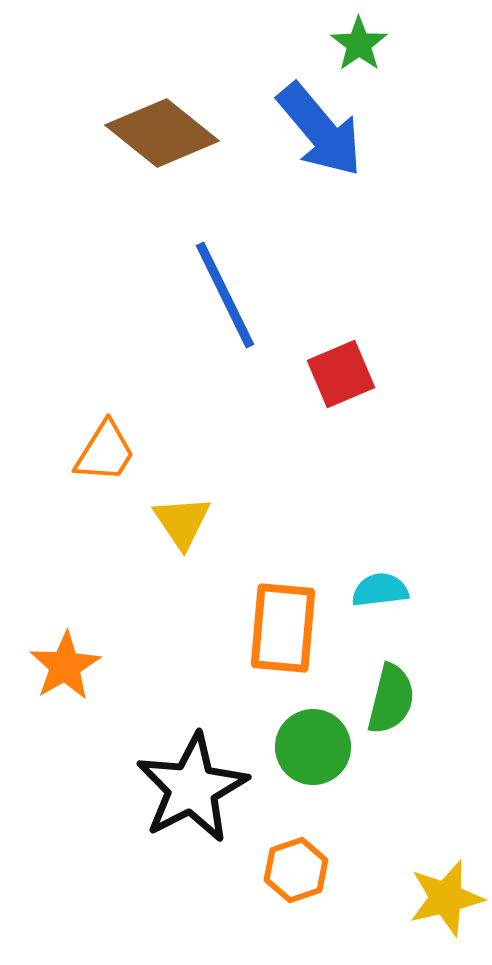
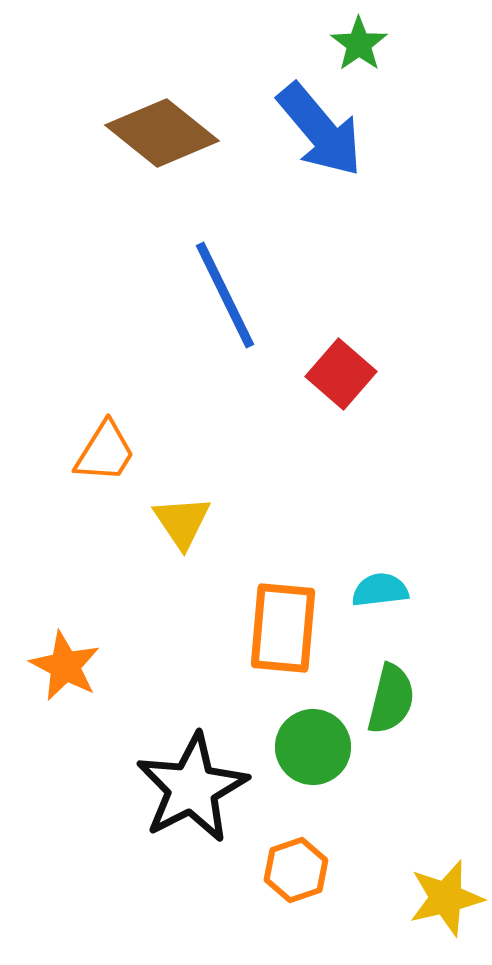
red square: rotated 26 degrees counterclockwise
orange star: rotated 14 degrees counterclockwise
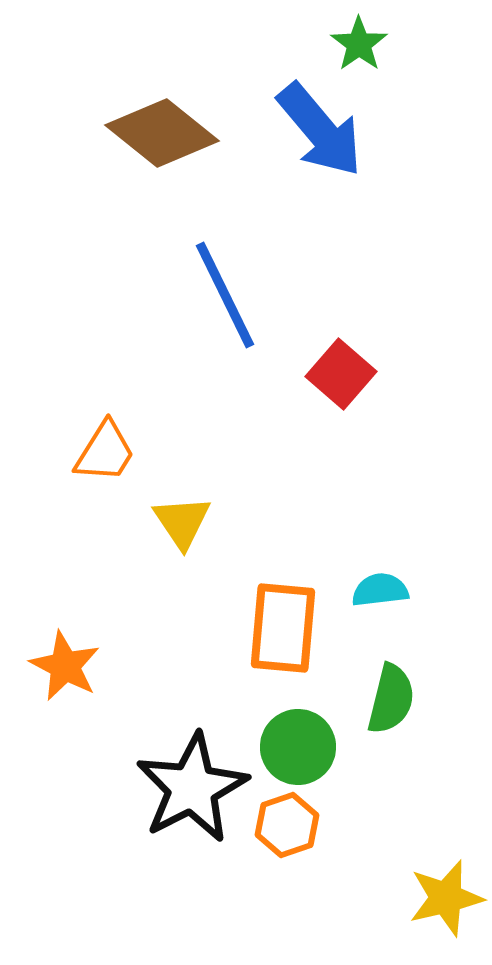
green circle: moved 15 px left
orange hexagon: moved 9 px left, 45 px up
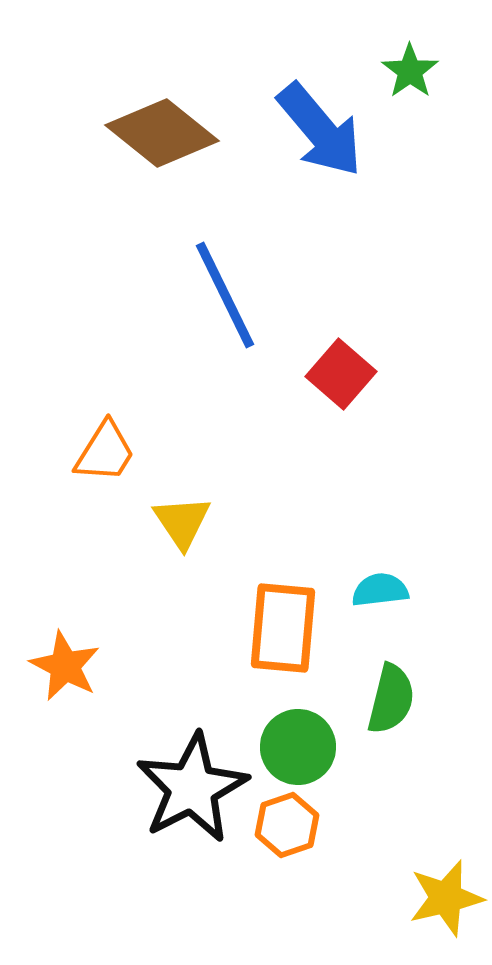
green star: moved 51 px right, 27 px down
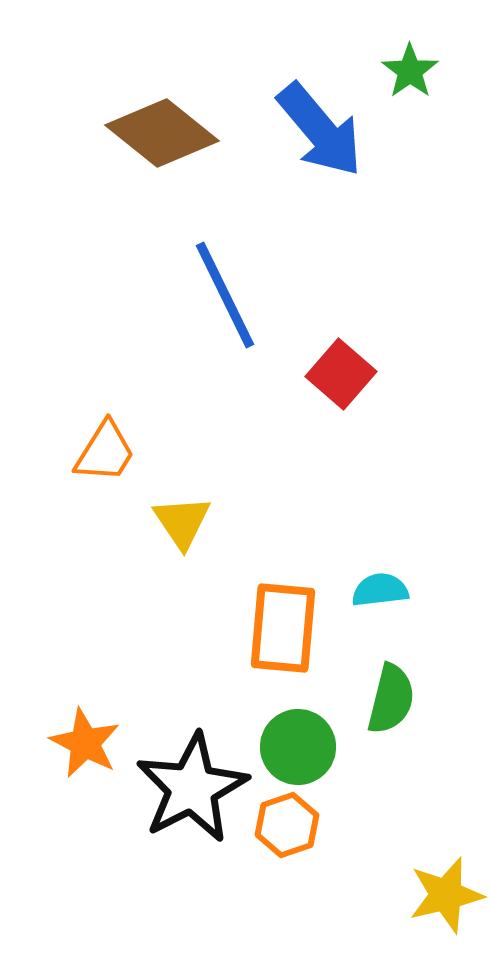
orange star: moved 20 px right, 77 px down
yellow star: moved 3 px up
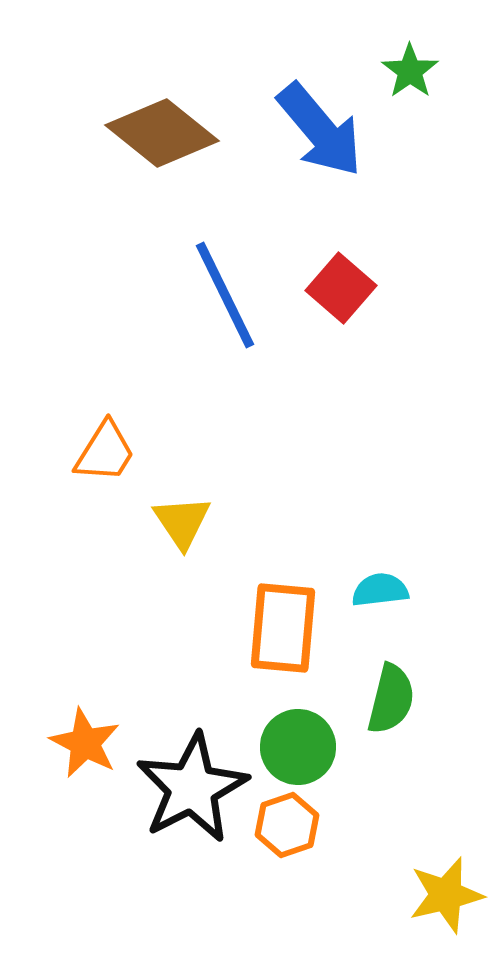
red square: moved 86 px up
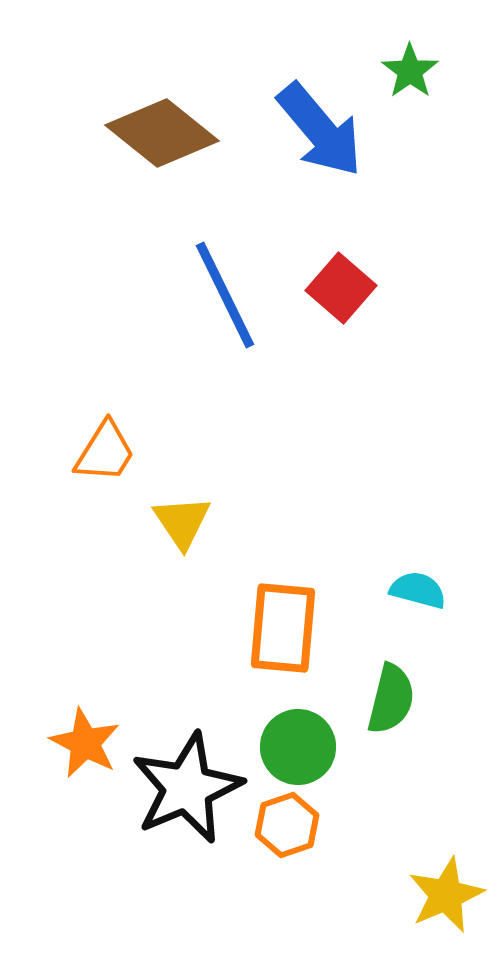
cyan semicircle: moved 38 px right; rotated 22 degrees clockwise
black star: moved 5 px left; rotated 4 degrees clockwise
yellow star: rotated 10 degrees counterclockwise
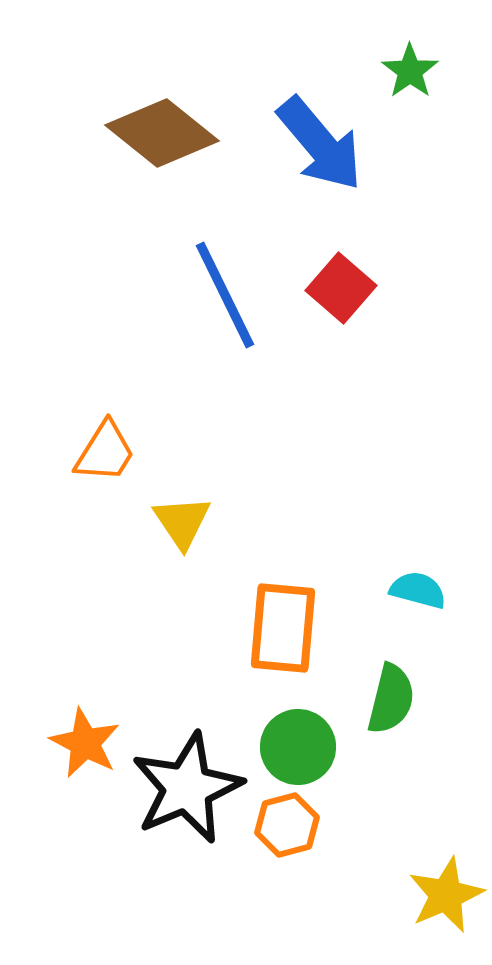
blue arrow: moved 14 px down
orange hexagon: rotated 4 degrees clockwise
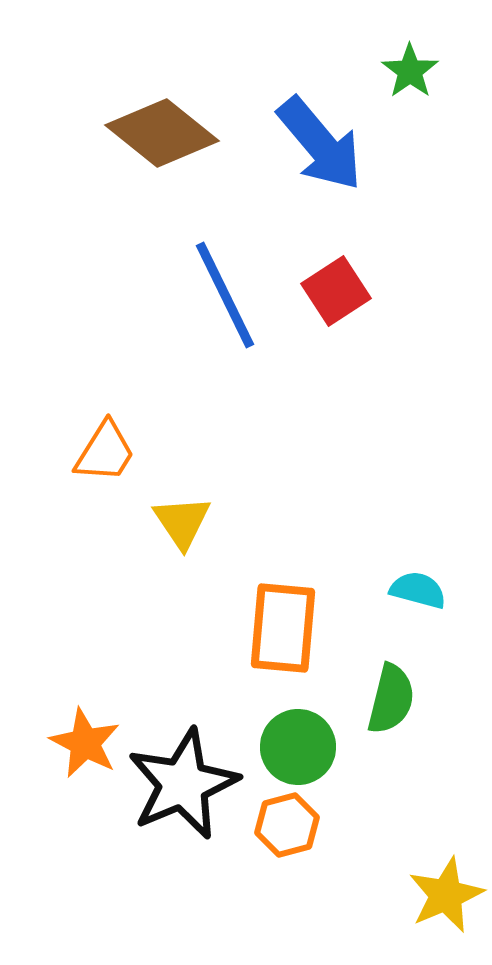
red square: moved 5 px left, 3 px down; rotated 16 degrees clockwise
black star: moved 4 px left, 4 px up
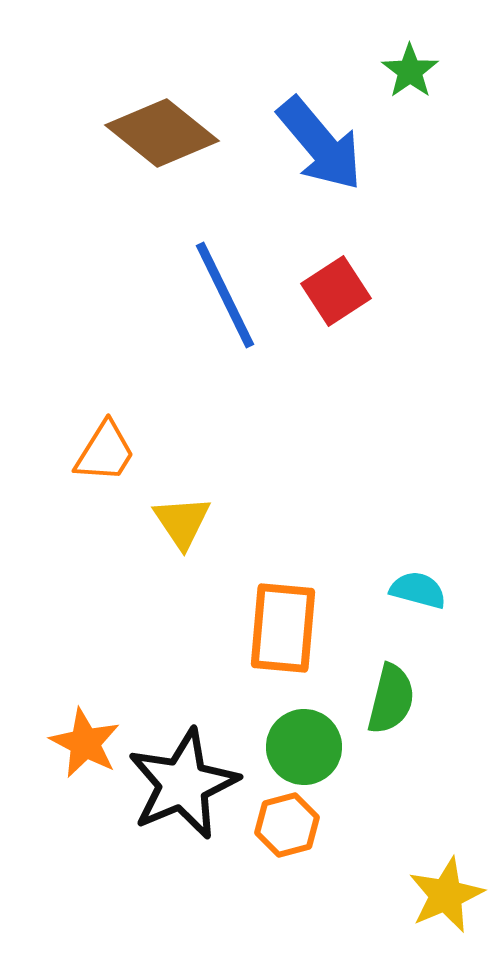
green circle: moved 6 px right
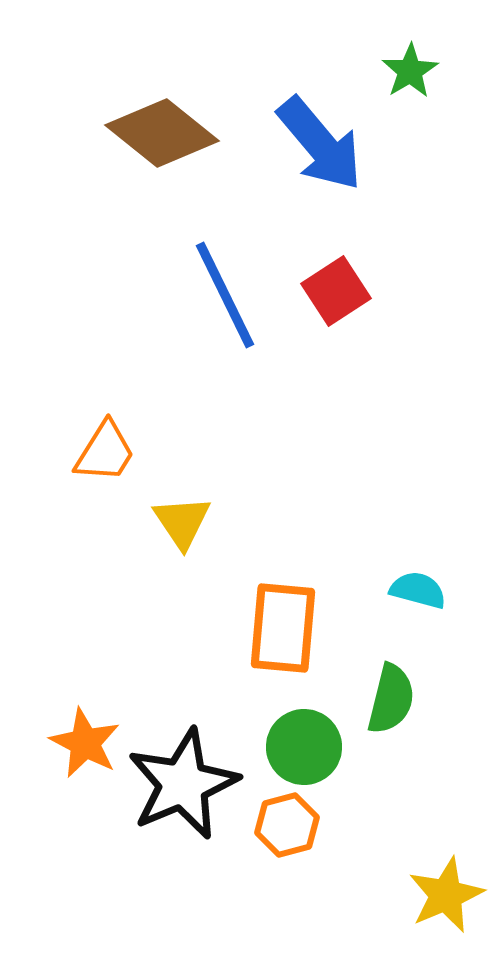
green star: rotated 4 degrees clockwise
